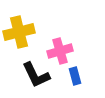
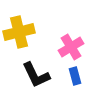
pink cross: moved 11 px right, 4 px up; rotated 15 degrees counterclockwise
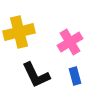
pink cross: moved 1 px left, 5 px up
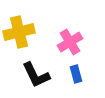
blue rectangle: moved 1 px right, 2 px up
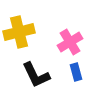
blue rectangle: moved 2 px up
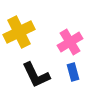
yellow cross: rotated 12 degrees counterclockwise
blue rectangle: moved 3 px left
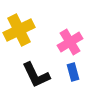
yellow cross: moved 2 px up
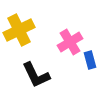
blue rectangle: moved 17 px right, 12 px up
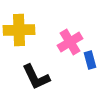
yellow cross: rotated 24 degrees clockwise
black L-shape: moved 2 px down
